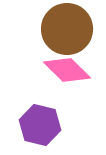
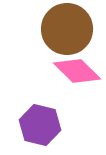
pink diamond: moved 10 px right, 1 px down
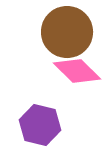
brown circle: moved 3 px down
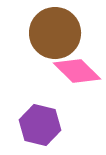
brown circle: moved 12 px left, 1 px down
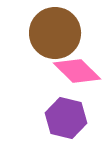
purple hexagon: moved 26 px right, 7 px up
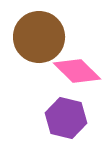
brown circle: moved 16 px left, 4 px down
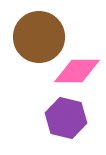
pink diamond: rotated 45 degrees counterclockwise
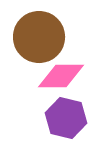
pink diamond: moved 16 px left, 5 px down
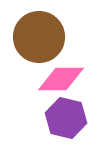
pink diamond: moved 3 px down
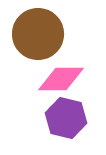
brown circle: moved 1 px left, 3 px up
